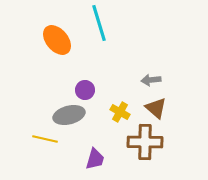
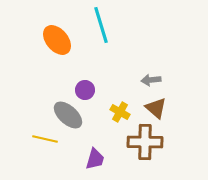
cyan line: moved 2 px right, 2 px down
gray ellipse: moved 1 px left; rotated 56 degrees clockwise
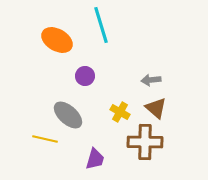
orange ellipse: rotated 20 degrees counterclockwise
purple circle: moved 14 px up
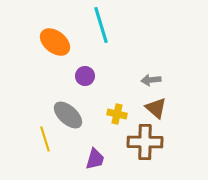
orange ellipse: moved 2 px left, 2 px down; rotated 8 degrees clockwise
yellow cross: moved 3 px left, 2 px down; rotated 18 degrees counterclockwise
yellow line: rotated 60 degrees clockwise
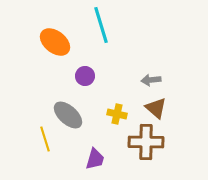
brown cross: moved 1 px right
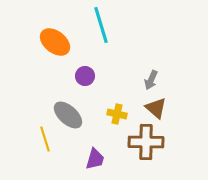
gray arrow: rotated 60 degrees counterclockwise
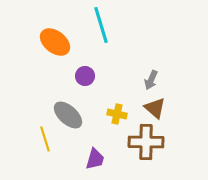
brown triangle: moved 1 px left
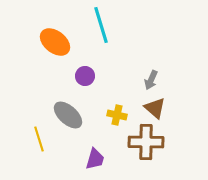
yellow cross: moved 1 px down
yellow line: moved 6 px left
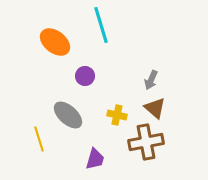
brown cross: rotated 12 degrees counterclockwise
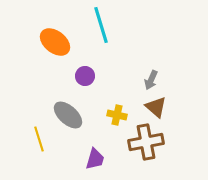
brown triangle: moved 1 px right, 1 px up
